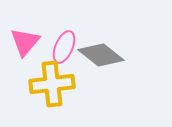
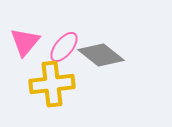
pink ellipse: rotated 16 degrees clockwise
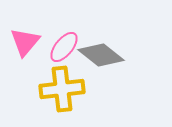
yellow cross: moved 10 px right, 5 px down
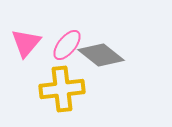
pink triangle: moved 1 px right, 1 px down
pink ellipse: moved 3 px right, 2 px up
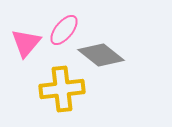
pink ellipse: moved 3 px left, 15 px up
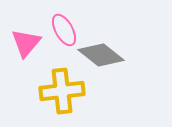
pink ellipse: rotated 68 degrees counterclockwise
yellow cross: moved 2 px down
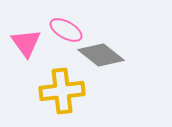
pink ellipse: moved 2 px right; rotated 32 degrees counterclockwise
pink triangle: rotated 16 degrees counterclockwise
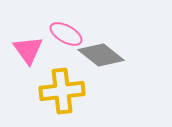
pink ellipse: moved 4 px down
pink triangle: moved 2 px right, 7 px down
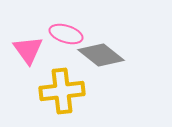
pink ellipse: rotated 12 degrees counterclockwise
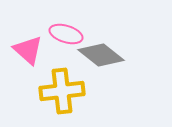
pink triangle: rotated 12 degrees counterclockwise
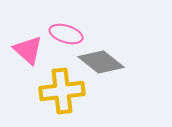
gray diamond: moved 7 px down
